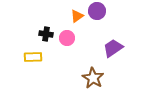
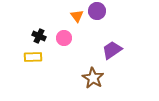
orange triangle: rotated 32 degrees counterclockwise
black cross: moved 7 px left, 2 px down; rotated 16 degrees clockwise
pink circle: moved 3 px left
purple trapezoid: moved 1 px left, 2 px down
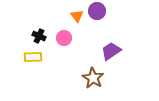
purple trapezoid: moved 1 px left, 1 px down
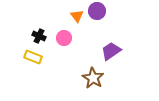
yellow rectangle: rotated 24 degrees clockwise
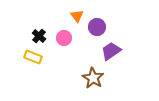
purple circle: moved 16 px down
black cross: rotated 16 degrees clockwise
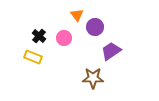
orange triangle: moved 1 px up
purple circle: moved 2 px left
brown star: rotated 30 degrees counterclockwise
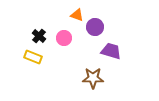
orange triangle: rotated 32 degrees counterclockwise
purple trapezoid: rotated 50 degrees clockwise
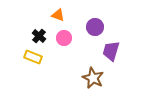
orange triangle: moved 19 px left
purple trapezoid: rotated 90 degrees counterclockwise
brown star: rotated 25 degrees clockwise
